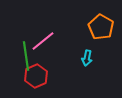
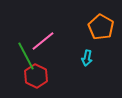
green line: rotated 20 degrees counterclockwise
red hexagon: rotated 10 degrees counterclockwise
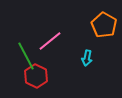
orange pentagon: moved 3 px right, 2 px up
pink line: moved 7 px right
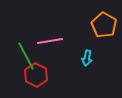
pink line: rotated 30 degrees clockwise
red hexagon: moved 1 px up
